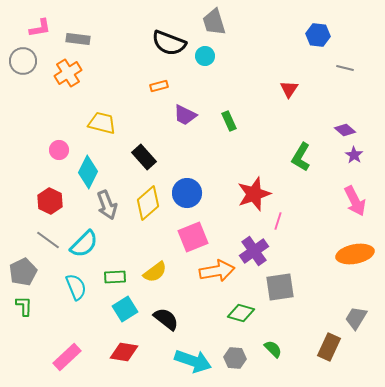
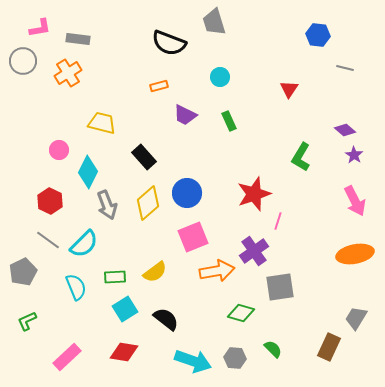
cyan circle at (205, 56): moved 15 px right, 21 px down
green L-shape at (24, 306): moved 3 px right, 15 px down; rotated 115 degrees counterclockwise
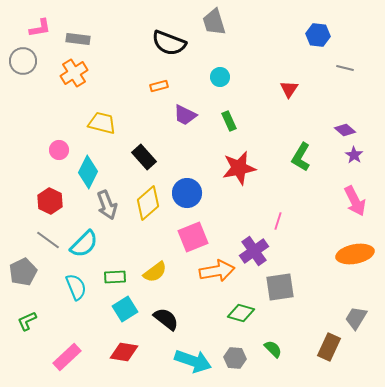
orange cross at (68, 73): moved 6 px right
red star at (254, 194): moved 15 px left, 26 px up; rotated 8 degrees clockwise
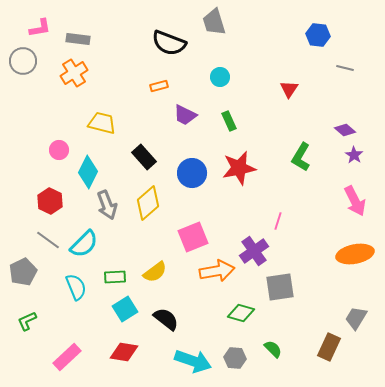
blue circle at (187, 193): moved 5 px right, 20 px up
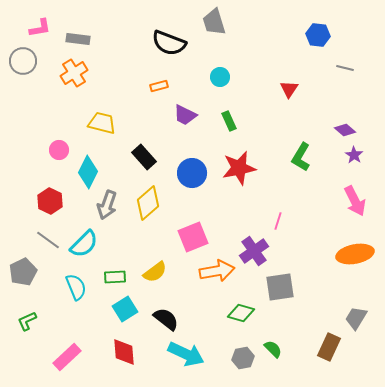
gray arrow at (107, 205): rotated 40 degrees clockwise
red diamond at (124, 352): rotated 76 degrees clockwise
gray hexagon at (235, 358): moved 8 px right; rotated 15 degrees counterclockwise
cyan arrow at (193, 361): moved 7 px left, 7 px up; rotated 6 degrees clockwise
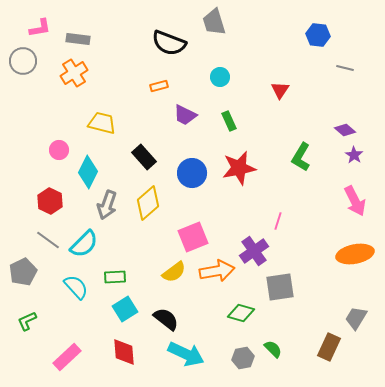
red triangle at (289, 89): moved 9 px left, 1 px down
yellow semicircle at (155, 272): moved 19 px right
cyan semicircle at (76, 287): rotated 20 degrees counterclockwise
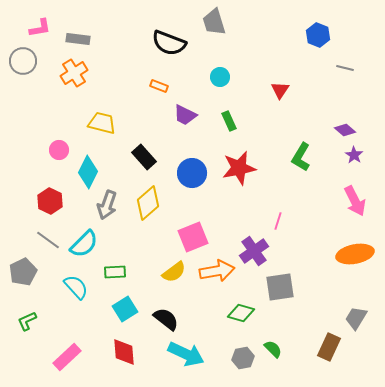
blue hexagon at (318, 35): rotated 15 degrees clockwise
orange rectangle at (159, 86): rotated 36 degrees clockwise
green rectangle at (115, 277): moved 5 px up
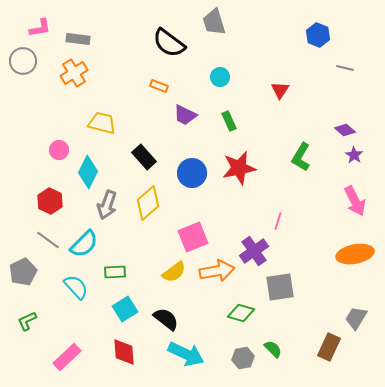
black semicircle at (169, 43): rotated 16 degrees clockwise
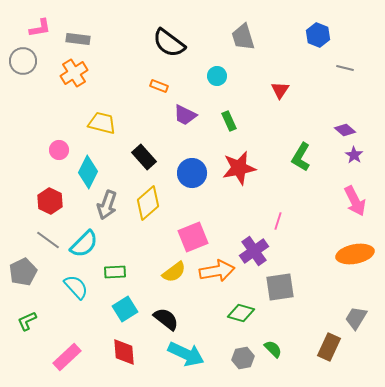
gray trapezoid at (214, 22): moved 29 px right, 15 px down
cyan circle at (220, 77): moved 3 px left, 1 px up
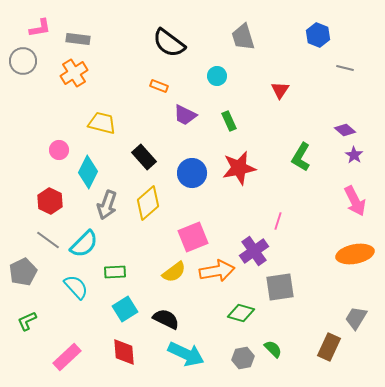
black semicircle at (166, 319): rotated 12 degrees counterclockwise
